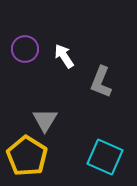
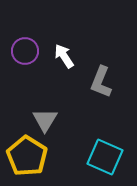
purple circle: moved 2 px down
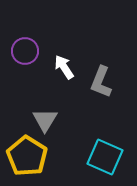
white arrow: moved 11 px down
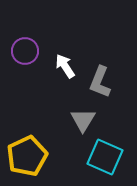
white arrow: moved 1 px right, 1 px up
gray L-shape: moved 1 px left
gray triangle: moved 38 px right
yellow pentagon: rotated 15 degrees clockwise
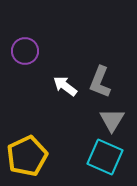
white arrow: moved 20 px down; rotated 20 degrees counterclockwise
gray triangle: moved 29 px right
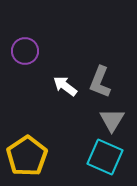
yellow pentagon: rotated 9 degrees counterclockwise
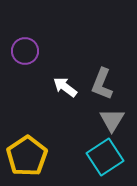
gray L-shape: moved 2 px right, 2 px down
white arrow: moved 1 px down
cyan square: rotated 33 degrees clockwise
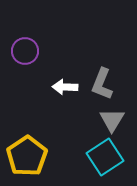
white arrow: rotated 35 degrees counterclockwise
